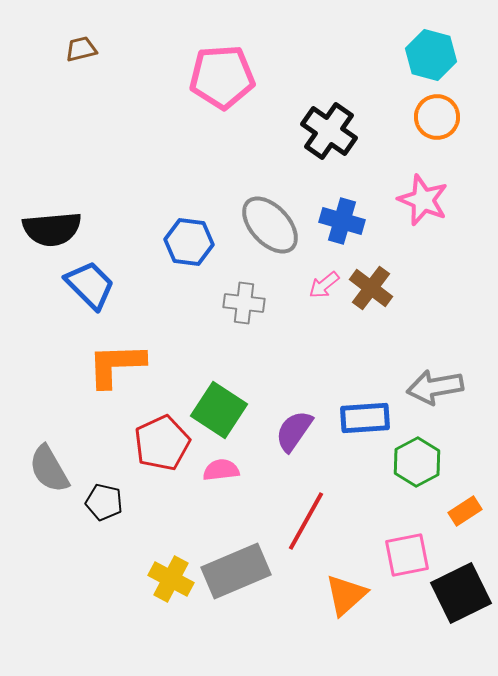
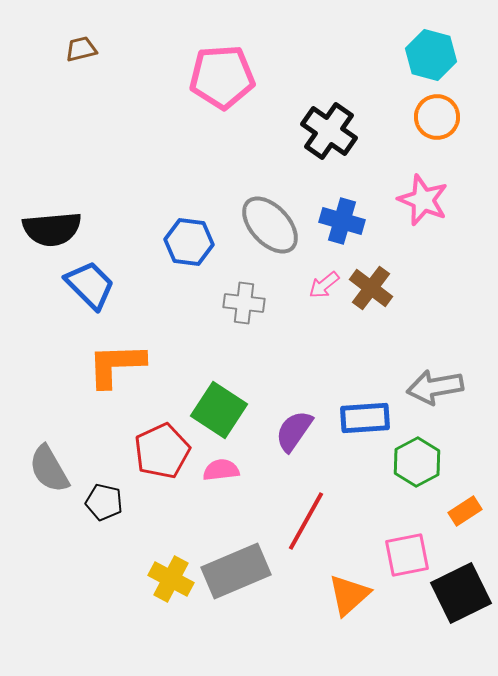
red pentagon: moved 8 px down
orange triangle: moved 3 px right
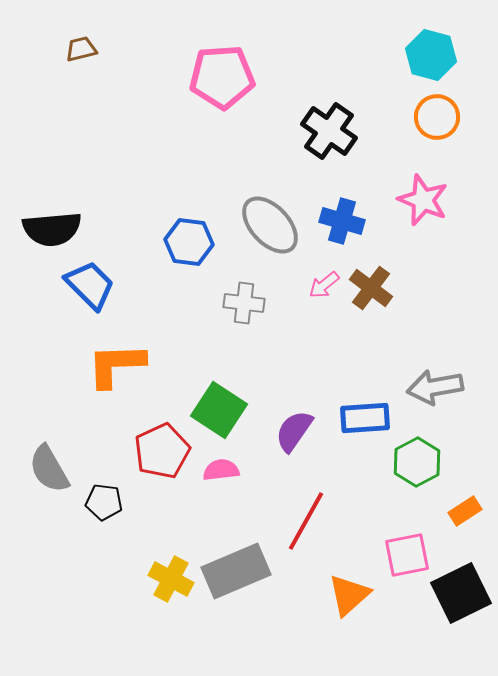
black pentagon: rotated 6 degrees counterclockwise
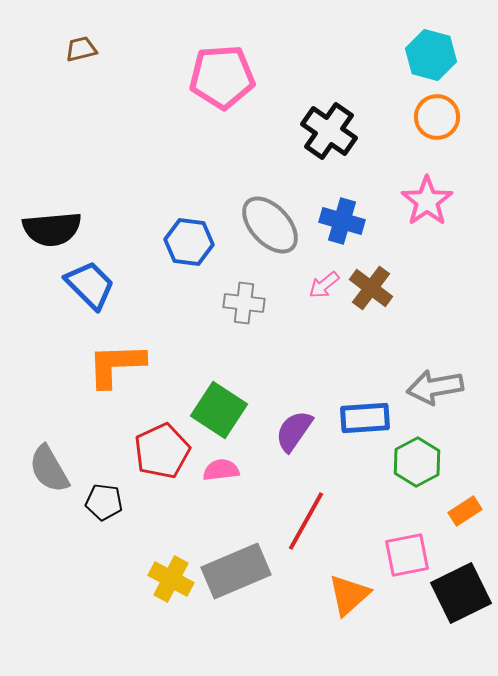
pink star: moved 4 px right, 1 px down; rotated 15 degrees clockwise
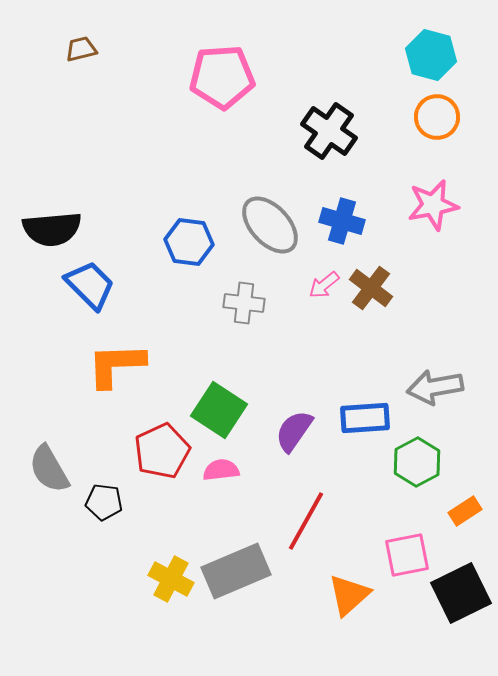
pink star: moved 6 px right, 4 px down; rotated 24 degrees clockwise
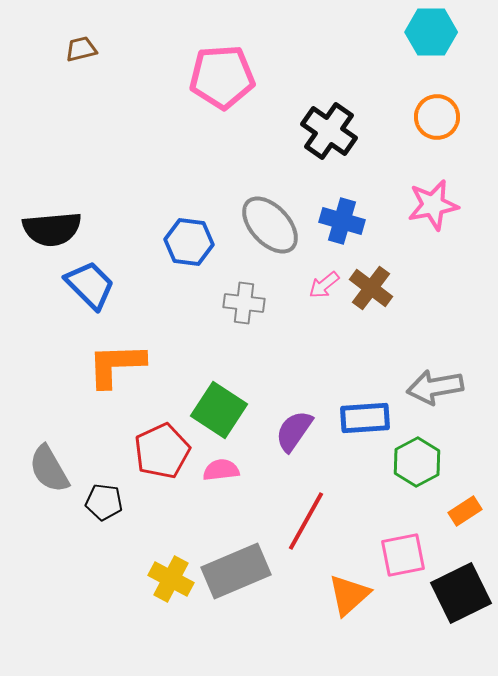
cyan hexagon: moved 23 px up; rotated 15 degrees counterclockwise
pink square: moved 4 px left
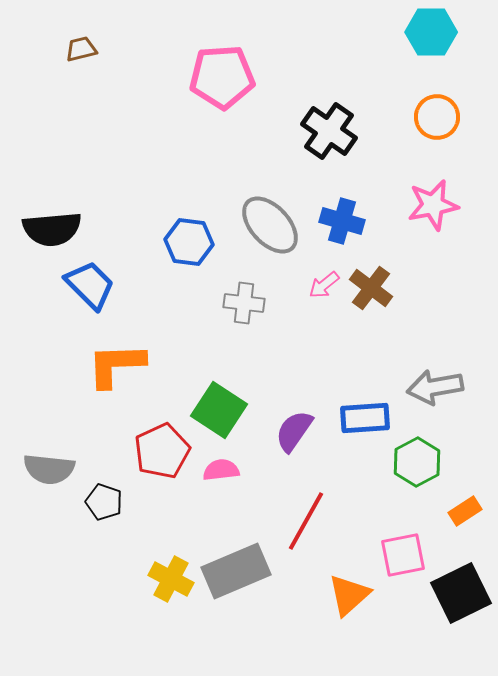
gray semicircle: rotated 54 degrees counterclockwise
black pentagon: rotated 12 degrees clockwise
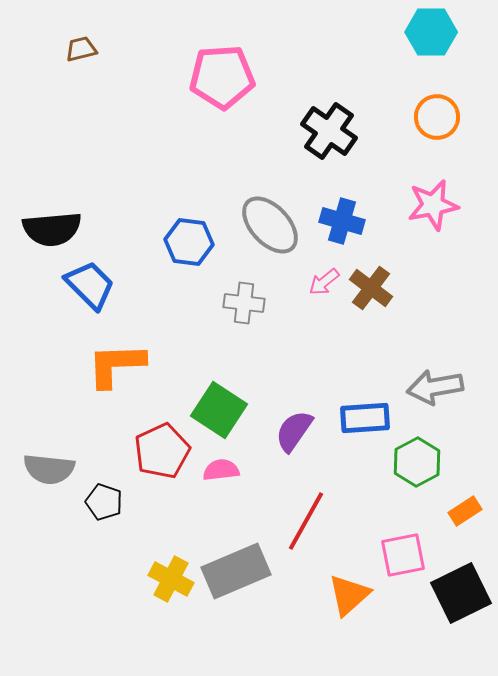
pink arrow: moved 3 px up
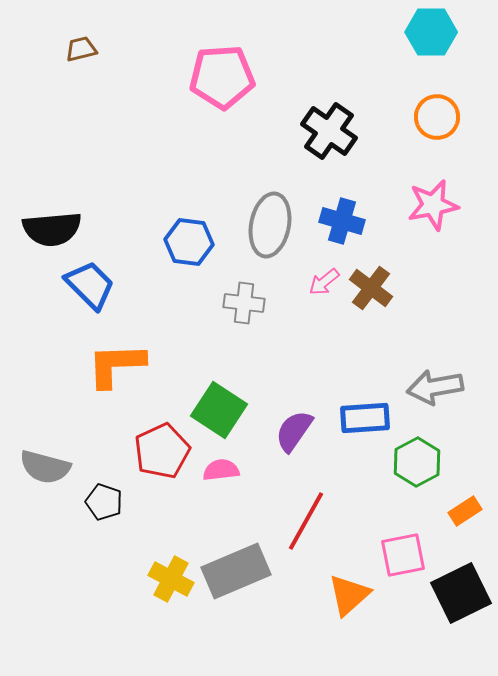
gray ellipse: rotated 54 degrees clockwise
gray semicircle: moved 4 px left, 2 px up; rotated 9 degrees clockwise
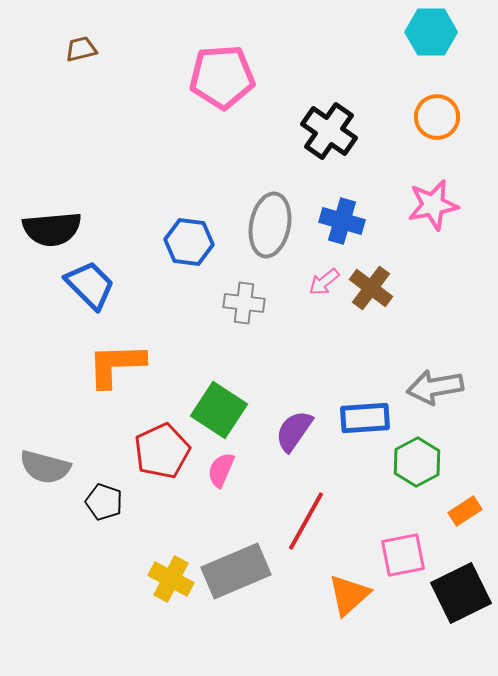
pink semicircle: rotated 60 degrees counterclockwise
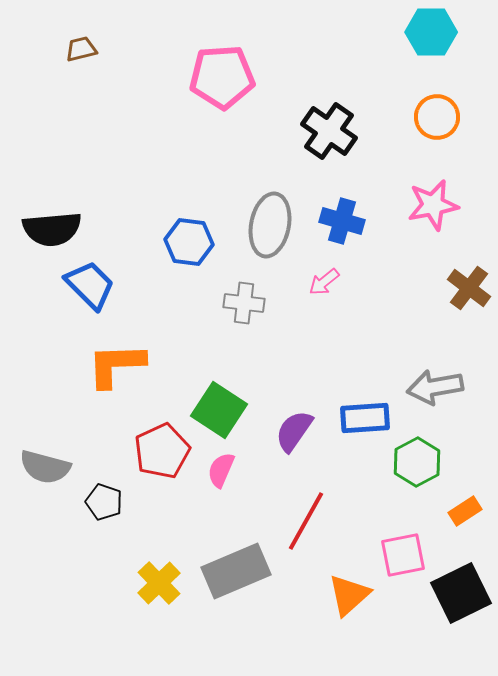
brown cross: moved 98 px right
yellow cross: moved 12 px left, 4 px down; rotated 18 degrees clockwise
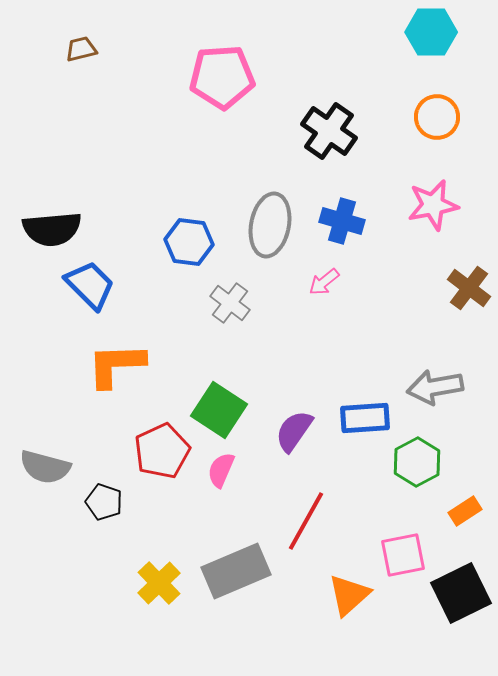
gray cross: moved 14 px left; rotated 30 degrees clockwise
